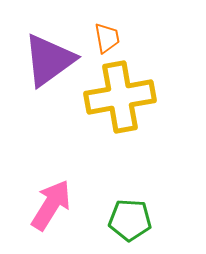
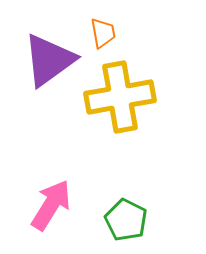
orange trapezoid: moved 4 px left, 5 px up
green pentagon: moved 4 px left; rotated 24 degrees clockwise
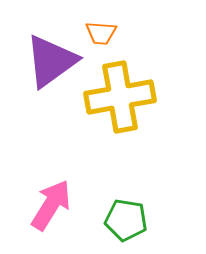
orange trapezoid: moved 2 px left; rotated 104 degrees clockwise
purple triangle: moved 2 px right, 1 px down
green pentagon: rotated 18 degrees counterclockwise
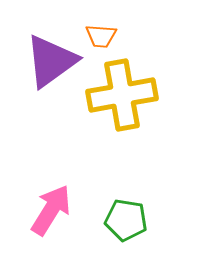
orange trapezoid: moved 3 px down
yellow cross: moved 2 px right, 2 px up
pink arrow: moved 5 px down
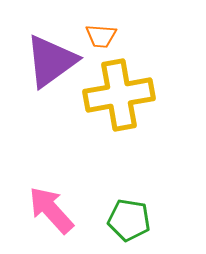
yellow cross: moved 3 px left
pink arrow: rotated 74 degrees counterclockwise
green pentagon: moved 3 px right
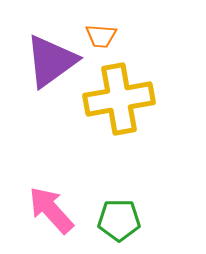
yellow cross: moved 4 px down
green pentagon: moved 10 px left; rotated 9 degrees counterclockwise
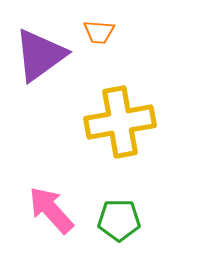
orange trapezoid: moved 2 px left, 4 px up
purple triangle: moved 11 px left, 6 px up
yellow cross: moved 1 px right, 23 px down
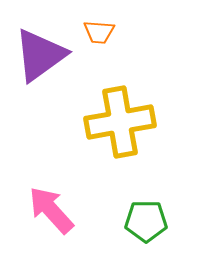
green pentagon: moved 27 px right, 1 px down
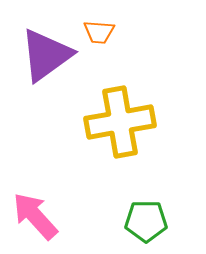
purple triangle: moved 6 px right
pink arrow: moved 16 px left, 6 px down
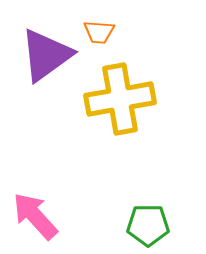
yellow cross: moved 23 px up
green pentagon: moved 2 px right, 4 px down
